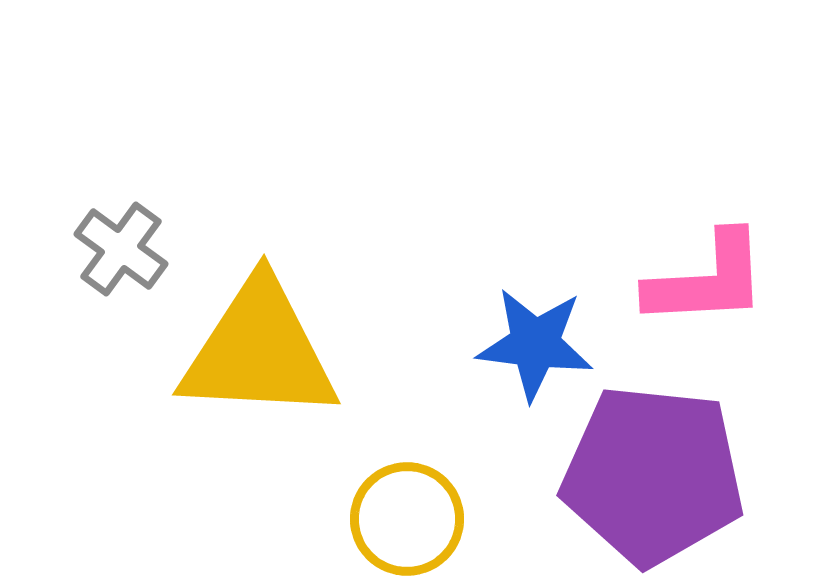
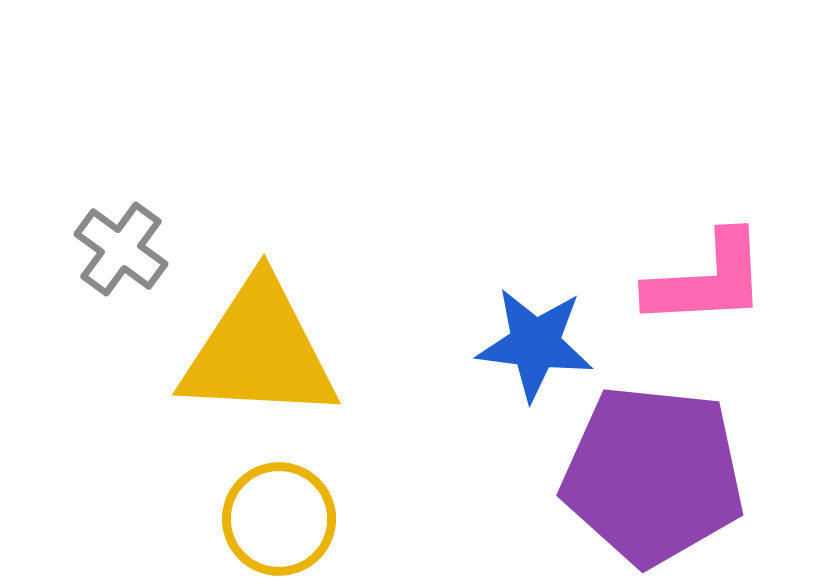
yellow circle: moved 128 px left
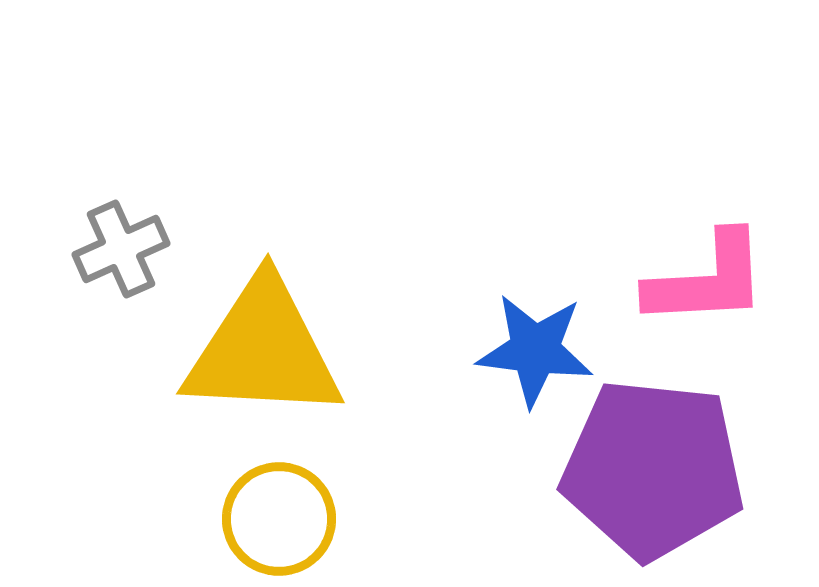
gray cross: rotated 30 degrees clockwise
blue star: moved 6 px down
yellow triangle: moved 4 px right, 1 px up
purple pentagon: moved 6 px up
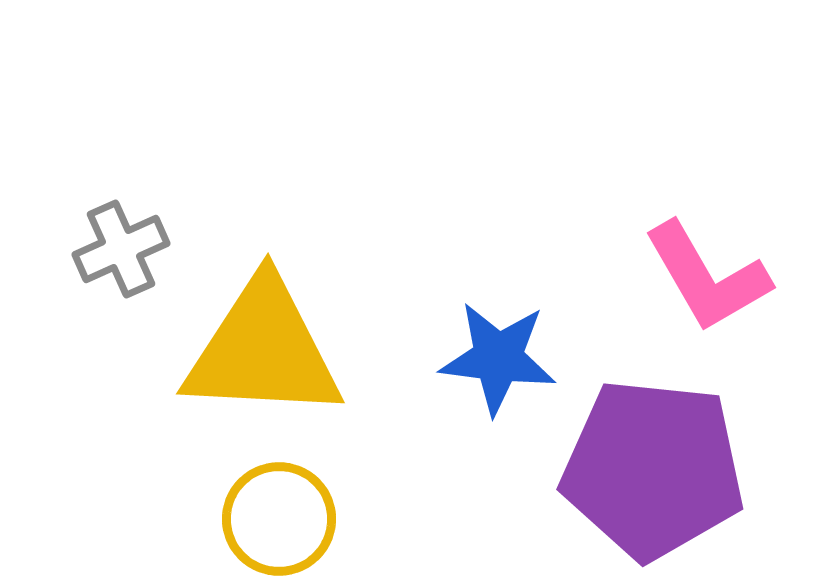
pink L-shape: moved 3 px up; rotated 63 degrees clockwise
blue star: moved 37 px left, 8 px down
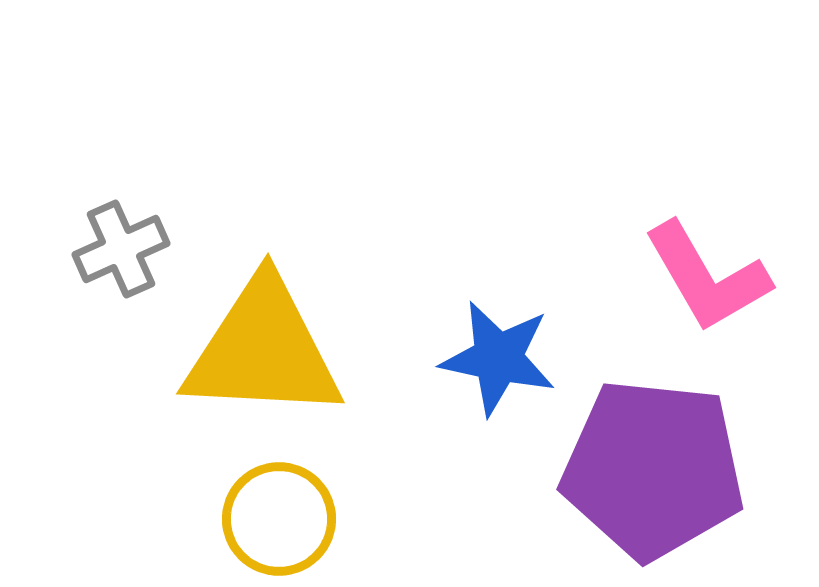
blue star: rotated 5 degrees clockwise
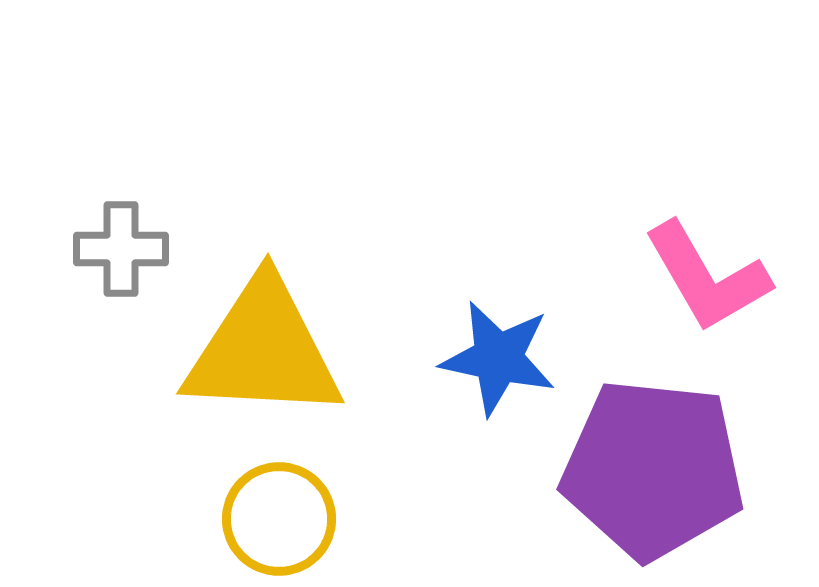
gray cross: rotated 24 degrees clockwise
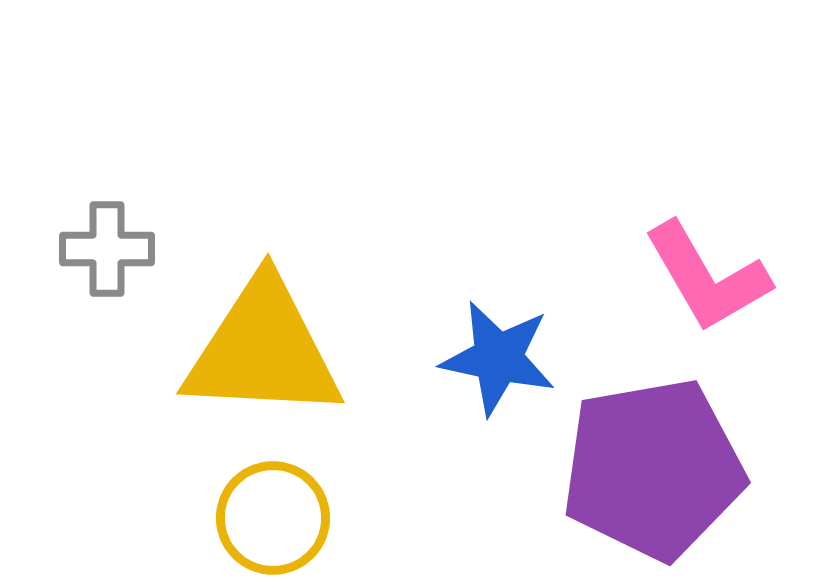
gray cross: moved 14 px left
purple pentagon: rotated 16 degrees counterclockwise
yellow circle: moved 6 px left, 1 px up
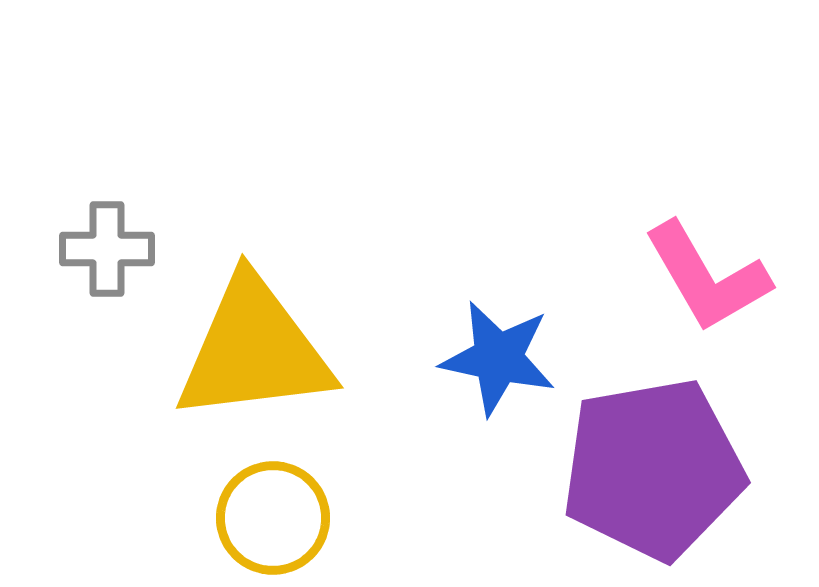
yellow triangle: moved 9 px left; rotated 10 degrees counterclockwise
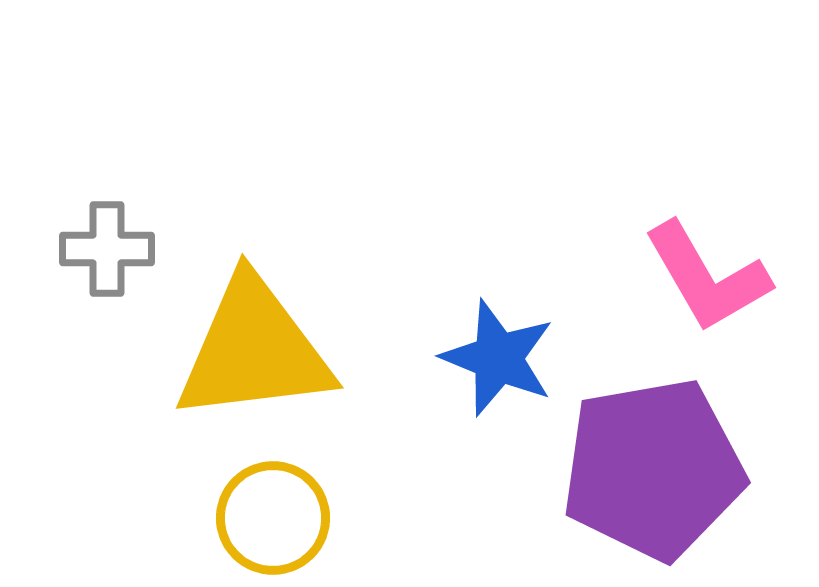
blue star: rotated 10 degrees clockwise
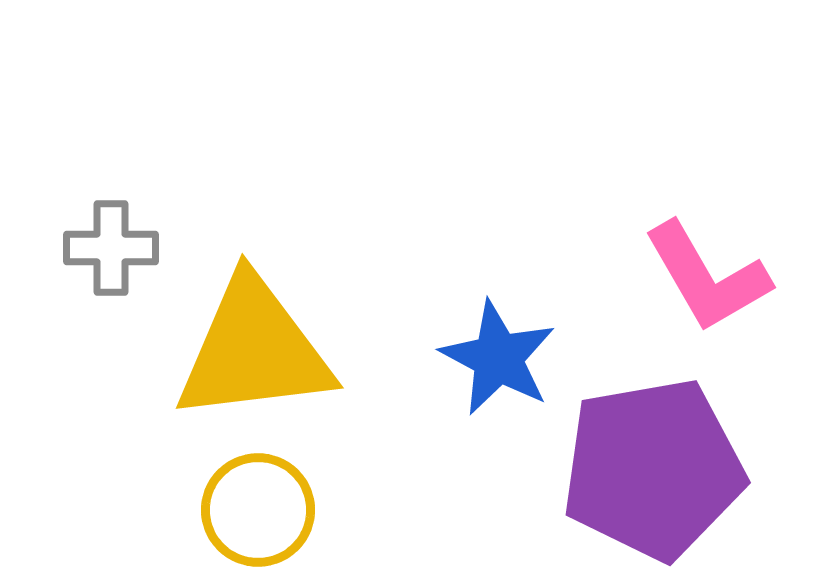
gray cross: moved 4 px right, 1 px up
blue star: rotated 6 degrees clockwise
yellow circle: moved 15 px left, 8 px up
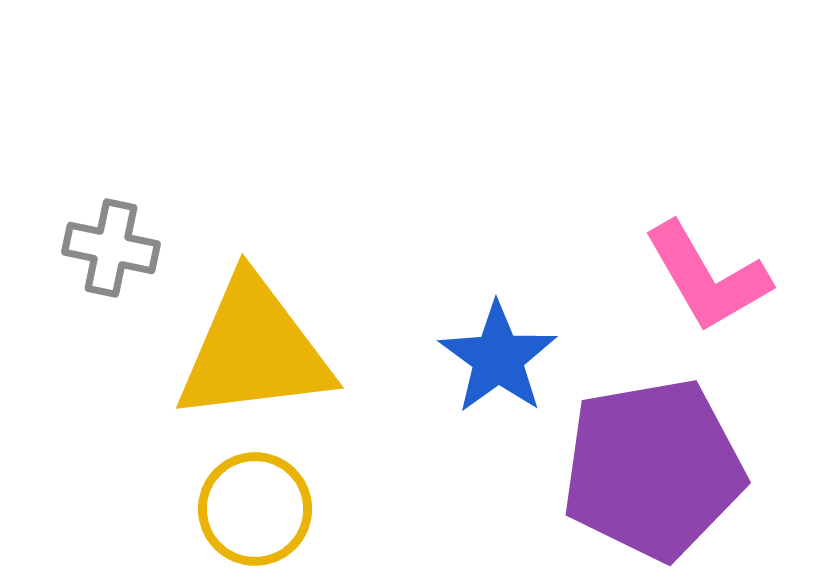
gray cross: rotated 12 degrees clockwise
blue star: rotated 8 degrees clockwise
yellow circle: moved 3 px left, 1 px up
